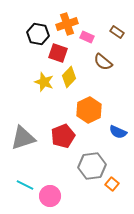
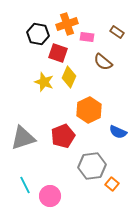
pink rectangle: rotated 16 degrees counterclockwise
yellow diamond: rotated 20 degrees counterclockwise
cyan line: rotated 36 degrees clockwise
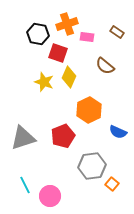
brown semicircle: moved 2 px right, 4 px down
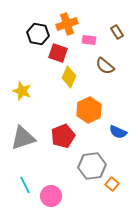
brown rectangle: rotated 24 degrees clockwise
pink rectangle: moved 2 px right, 3 px down
yellow star: moved 22 px left, 9 px down
pink circle: moved 1 px right
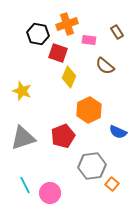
pink circle: moved 1 px left, 3 px up
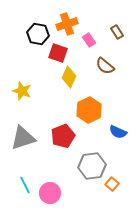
pink rectangle: rotated 48 degrees clockwise
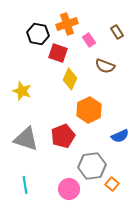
brown semicircle: rotated 18 degrees counterclockwise
yellow diamond: moved 1 px right, 2 px down
blue semicircle: moved 2 px right, 4 px down; rotated 48 degrees counterclockwise
gray triangle: moved 3 px right, 1 px down; rotated 36 degrees clockwise
cyan line: rotated 18 degrees clockwise
pink circle: moved 19 px right, 4 px up
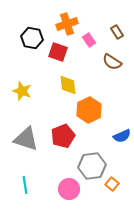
black hexagon: moved 6 px left, 4 px down
red square: moved 1 px up
brown semicircle: moved 7 px right, 4 px up; rotated 12 degrees clockwise
yellow diamond: moved 2 px left, 6 px down; rotated 30 degrees counterclockwise
blue semicircle: moved 2 px right
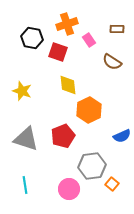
brown rectangle: moved 3 px up; rotated 56 degrees counterclockwise
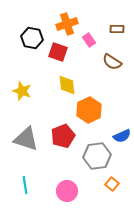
yellow diamond: moved 1 px left
gray hexagon: moved 5 px right, 10 px up
pink circle: moved 2 px left, 2 px down
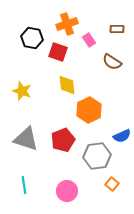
red pentagon: moved 4 px down
cyan line: moved 1 px left
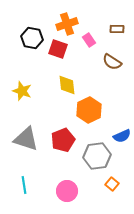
red square: moved 3 px up
